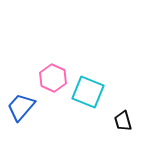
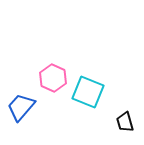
black trapezoid: moved 2 px right, 1 px down
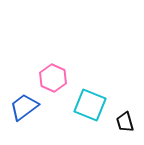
cyan square: moved 2 px right, 13 px down
blue trapezoid: moved 3 px right; rotated 12 degrees clockwise
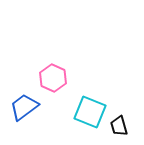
cyan square: moved 7 px down
black trapezoid: moved 6 px left, 4 px down
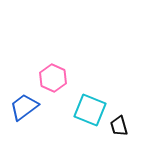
cyan square: moved 2 px up
